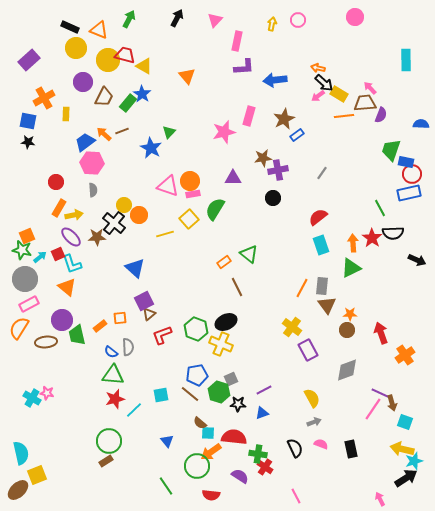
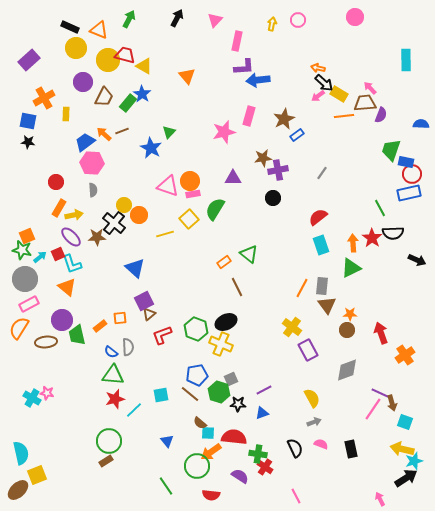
blue arrow at (275, 80): moved 17 px left
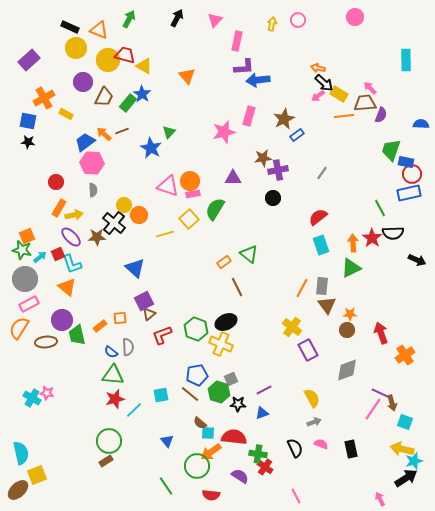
yellow rectangle at (66, 114): rotated 64 degrees counterclockwise
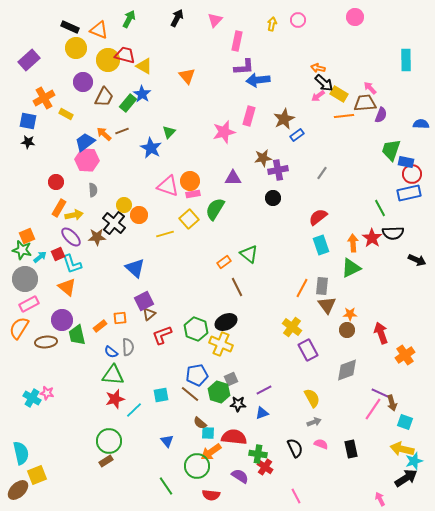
pink hexagon at (92, 163): moved 5 px left, 3 px up
